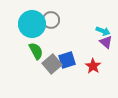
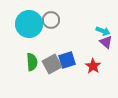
cyan circle: moved 3 px left
green semicircle: moved 4 px left, 11 px down; rotated 24 degrees clockwise
gray square: rotated 12 degrees clockwise
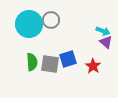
blue square: moved 1 px right, 1 px up
gray square: moved 2 px left; rotated 36 degrees clockwise
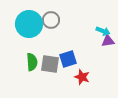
purple triangle: moved 2 px right, 1 px up; rotated 48 degrees counterclockwise
red star: moved 11 px left, 11 px down; rotated 14 degrees counterclockwise
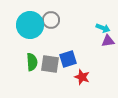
cyan circle: moved 1 px right, 1 px down
cyan arrow: moved 3 px up
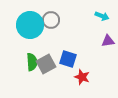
cyan arrow: moved 1 px left, 12 px up
blue square: rotated 36 degrees clockwise
gray square: moved 4 px left; rotated 36 degrees counterclockwise
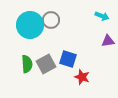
green semicircle: moved 5 px left, 2 px down
